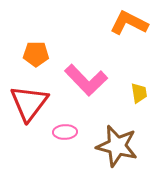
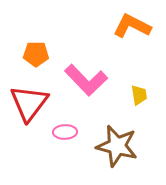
orange L-shape: moved 3 px right, 3 px down
yellow trapezoid: moved 2 px down
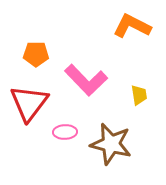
brown star: moved 6 px left, 2 px up
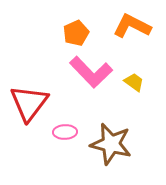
orange pentagon: moved 40 px right, 21 px up; rotated 25 degrees counterclockwise
pink L-shape: moved 5 px right, 8 px up
yellow trapezoid: moved 5 px left, 13 px up; rotated 45 degrees counterclockwise
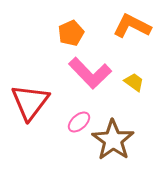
orange pentagon: moved 5 px left
pink L-shape: moved 1 px left, 1 px down
red triangle: moved 1 px right, 1 px up
pink ellipse: moved 14 px right, 10 px up; rotated 40 degrees counterclockwise
brown star: moved 2 px right, 4 px up; rotated 21 degrees clockwise
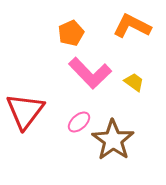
red triangle: moved 5 px left, 9 px down
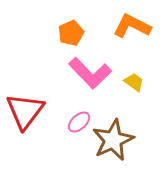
brown star: rotated 12 degrees clockwise
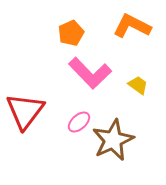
yellow trapezoid: moved 4 px right, 3 px down
